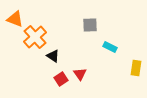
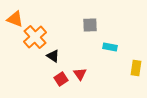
cyan rectangle: rotated 16 degrees counterclockwise
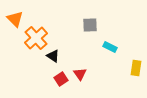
orange triangle: rotated 24 degrees clockwise
orange cross: moved 1 px right, 1 px down
cyan rectangle: rotated 16 degrees clockwise
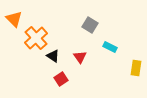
orange triangle: moved 1 px left
gray square: rotated 35 degrees clockwise
red triangle: moved 17 px up
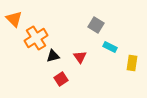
gray square: moved 6 px right
orange cross: rotated 10 degrees clockwise
black triangle: rotated 48 degrees counterclockwise
yellow rectangle: moved 4 px left, 5 px up
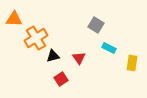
orange triangle: rotated 42 degrees counterclockwise
cyan rectangle: moved 1 px left, 1 px down
red triangle: moved 1 px left, 1 px down
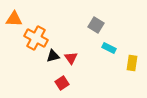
orange cross: rotated 30 degrees counterclockwise
red triangle: moved 8 px left
red square: moved 1 px right, 4 px down
